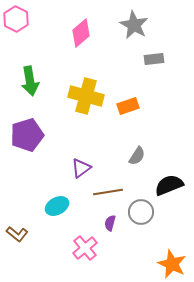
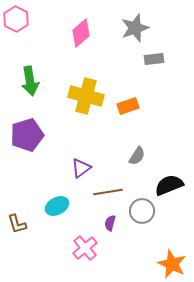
gray star: moved 1 px right, 3 px down; rotated 24 degrees clockwise
gray circle: moved 1 px right, 1 px up
brown L-shape: moved 10 px up; rotated 35 degrees clockwise
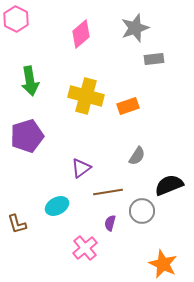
pink diamond: moved 1 px down
purple pentagon: moved 1 px down
orange star: moved 9 px left
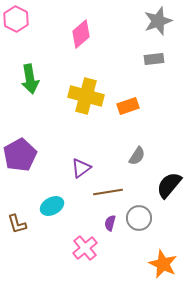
gray star: moved 23 px right, 7 px up
green arrow: moved 2 px up
purple pentagon: moved 7 px left, 19 px down; rotated 12 degrees counterclockwise
black semicircle: rotated 28 degrees counterclockwise
cyan ellipse: moved 5 px left
gray circle: moved 3 px left, 7 px down
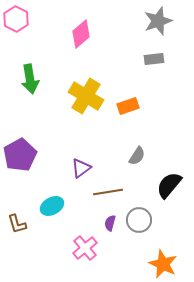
yellow cross: rotated 16 degrees clockwise
gray circle: moved 2 px down
